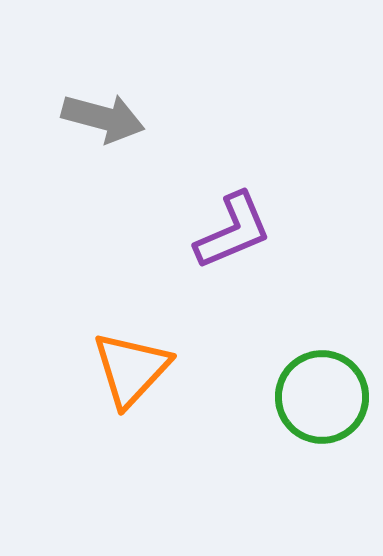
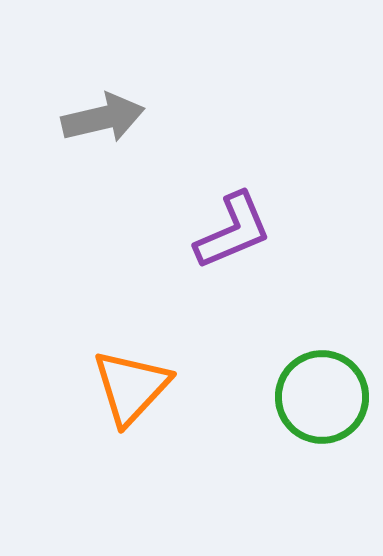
gray arrow: rotated 28 degrees counterclockwise
orange triangle: moved 18 px down
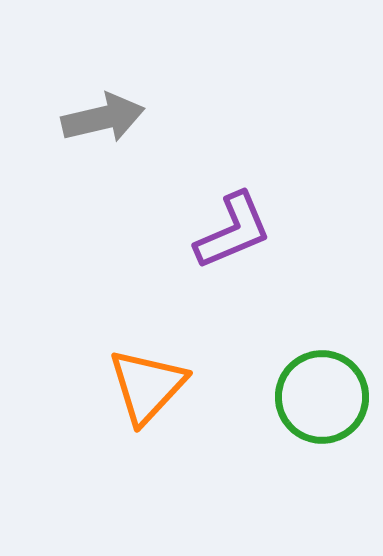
orange triangle: moved 16 px right, 1 px up
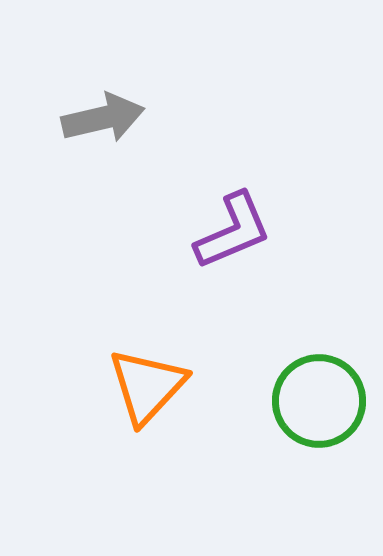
green circle: moved 3 px left, 4 px down
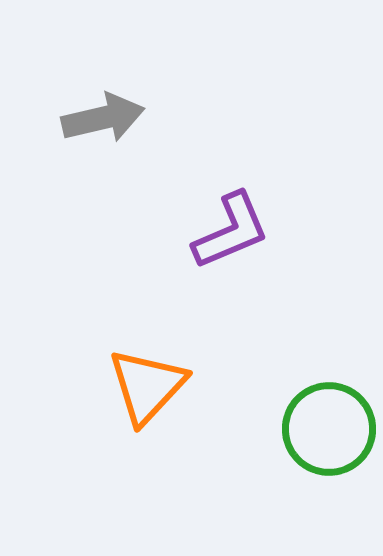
purple L-shape: moved 2 px left
green circle: moved 10 px right, 28 px down
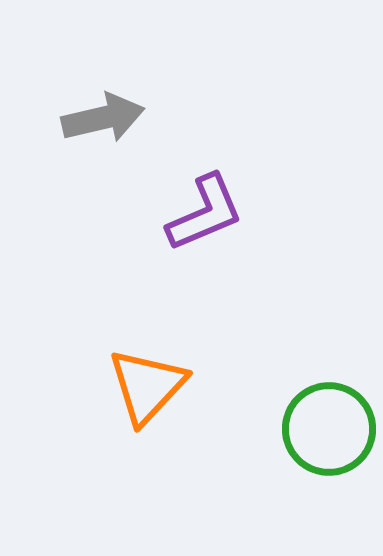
purple L-shape: moved 26 px left, 18 px up
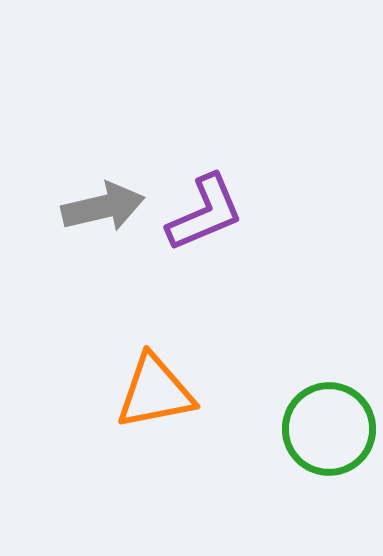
gray arrow: moved 89 px down
orange triangle: moved 8 px right, 6 px down; rotated 36 degrees clockwise
